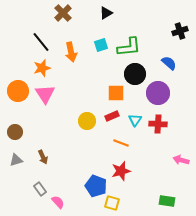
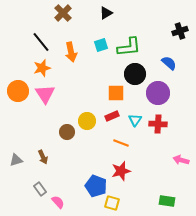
brown circle: moved 52 px right
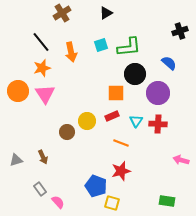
brown cross: moved 1 px left; rotated 12 degrees clockwise
cyan triangle: moved 1 px right, 1 px down
